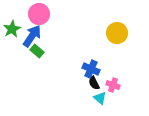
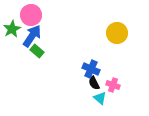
pink circle: moved 8 px left, 1 px down
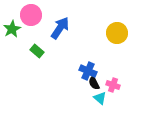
blue arrow: moved 28 px right, 8 px up
blue cross: moved 3 px left, 2 px down
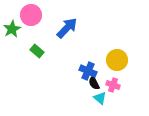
blue arrow: moved 7 px right; rotated 10 degrees clockwise
yellow circle: moved 27 px down
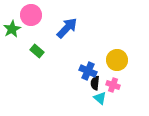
black semicircle: moved 1 px right; rotated 32 degrees clockwise
